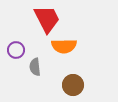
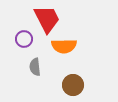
purple circle: moved 8 px right, 11 px up
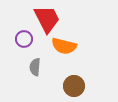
orange semicircle: rotated 15 degrees clockwise
gray semicircle: rotated 12 degrees clockwise
brown circle: moved 1 px right, 1 px down
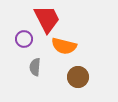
brown circle: moved 4 px right, 9 px up
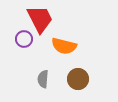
red trapezoid: moved 7 px left
gray semicircle: moved 8 px right, 12 px down
brown circle: moved 2 px down
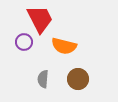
purple circle: moved 3 px down
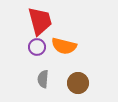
red trapezoid: moved 2 px down; rotated 12 degrees clockwise
purple circle: moved 13 px right, 5 px down
brown circle: moved 4 px down
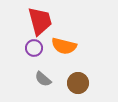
purple circle: moved 3 px left, 1 px down
gray semicircle: rotated 54 degrees counterclockwise
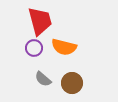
orange semicircle: moved 1 px down
brown circle: moved 6 px left
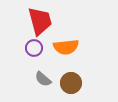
orange semicircle: moved 2 px right; rotated 20 degrees counterclockwise
brown circle: moved 1 px left
